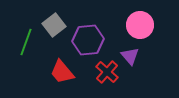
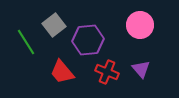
green line: rotated 52 degrees counterclockwise
purple triangle: moved 11 px right, 13 px down
red cross: rotated 20 degrees counterclockwise
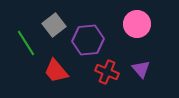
pink circle: moved 3 px left, 1 px up
green line: moved 1 px down
red trapezoid: moved 6 px left, 1 px up
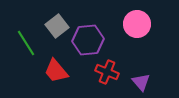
gray square: moved 3 px right, 1 px down
purple triangle: moved 13 px down
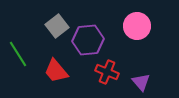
pink circle: moved 2 px down
green line: moved 8 px left, 11 px down
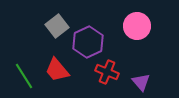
purple hexagon: moved 2 px down; rotated 20 degrees counterclockwise
green line: moved 6 px right, 22 px down
red trapezoid: moved 1 px right, 1 px up
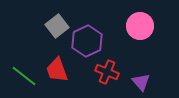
pink circle: moved 3 px right
purple hexagon: moved 1 px left, 1 px up
red trapezoid: rotated 20 degrees clockwise
green line: rotated 20 degrees counterclockwise
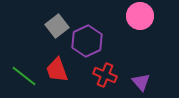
pink circle: moved 10 px up
red cross: moved 2 px left, 3 px down
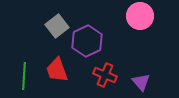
green line: rotated 56 degrees clockwise
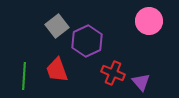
pink circle: moved 9 px right, 5 px down
red cross: moved 8 px right, 2 px up
